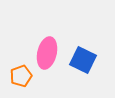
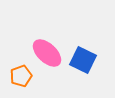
pink ellipse: rotated 60 degrees counterclockwise
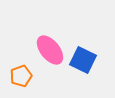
pink ellipse: moved 3 px right, 3 px up; rotated 8 degrees clockwise
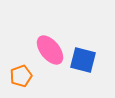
blue square: rotated 12 degrees counterclockwise
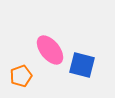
blue square: moved 1 px left, 5 px down
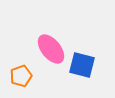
pink ellipse: moved 1 px right, 1 px up
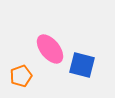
pink ellipse: moved 1 px left
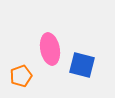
pink ellipse: rotated 28 degrees clockwise
